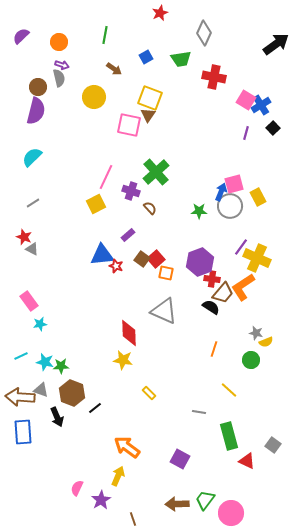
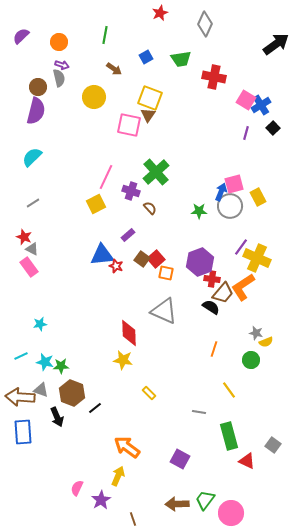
gray diamond at (204, 33): moved 1 px right, 9 px up
pink rectangle at (29, 301): moved 34 px up
yellow line at (229, 390): rotated 12 degrees clockwise
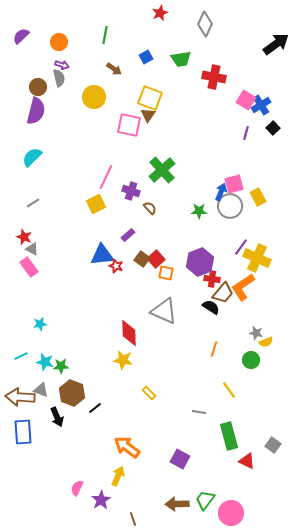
green cross at (156, 172): moved 6 px right, 2 px up
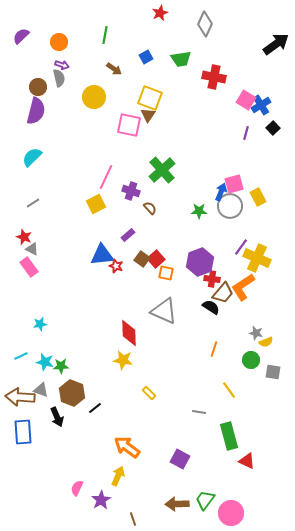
gray square at (273, 445): moved 73 px up; rotated 28 degrees counterclockwise
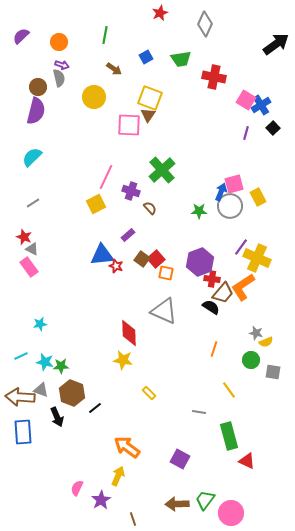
pink square at (129, 125): rotated 10 degrees counterclockwise
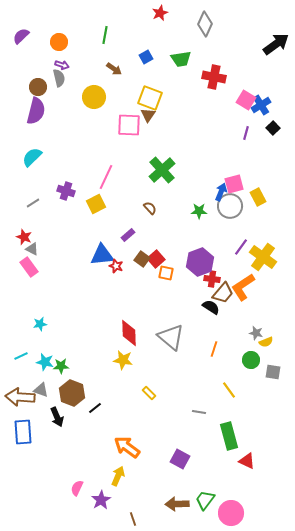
purple cross at (131, 191): moved 65 px left
yellow cross at (257, 258): moved 6 px right, 1 px up; rotated 12 degrees clockwise
gray triangle at (164, 311): moved 7 px right, 26 px down; rotated 16 degrees clockwise
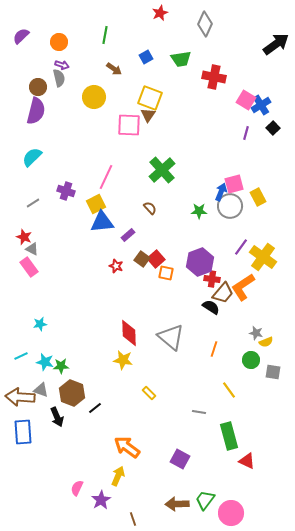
blue triangle at (102, 255): moved 33 px up
